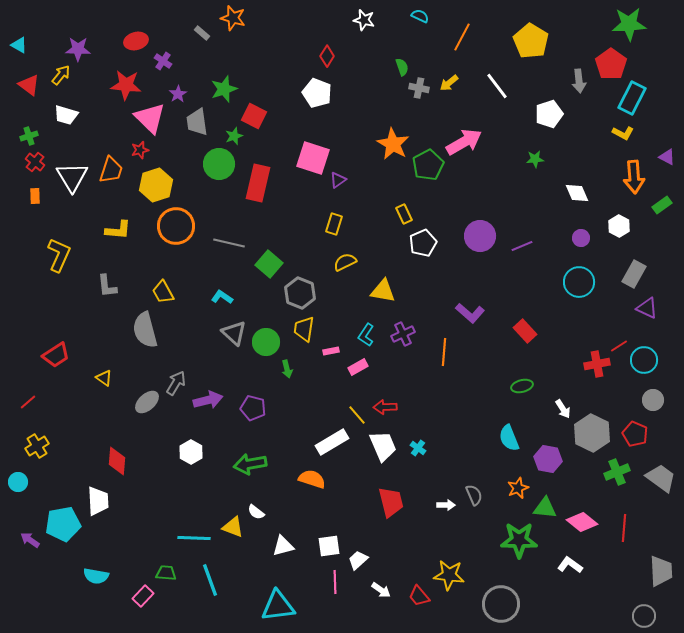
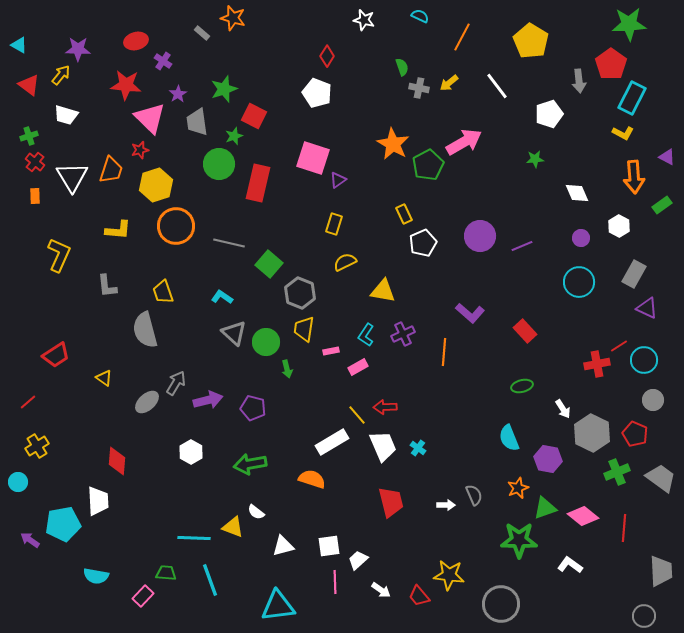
yellow trapezoid at (163, 292): rotated 10 degrees clockwise
green triangle at (545, 508): rotated 25 degrees counterclockwise
pink diamond at (582, 522): moved 1 px right, 6 px up
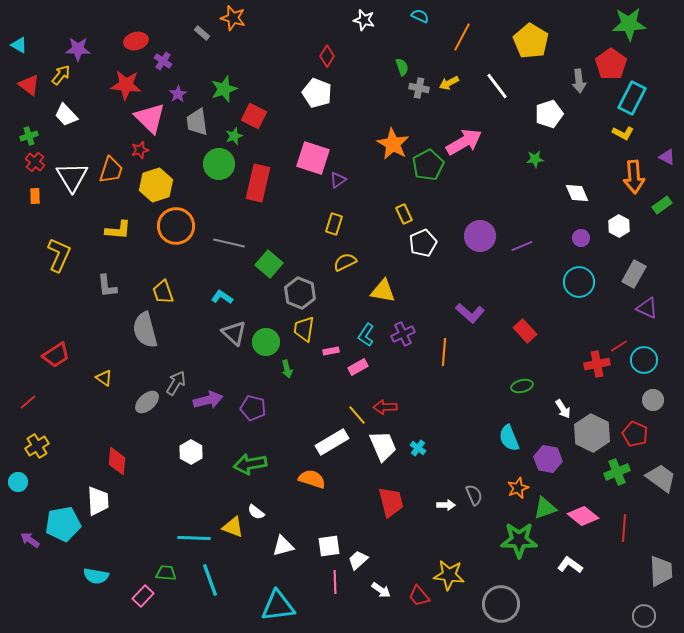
yellow arrow at (449, 83): rotated 12 degrees clockwise
white trapezoid at (66, 115): rotated 30 degrees clockwise
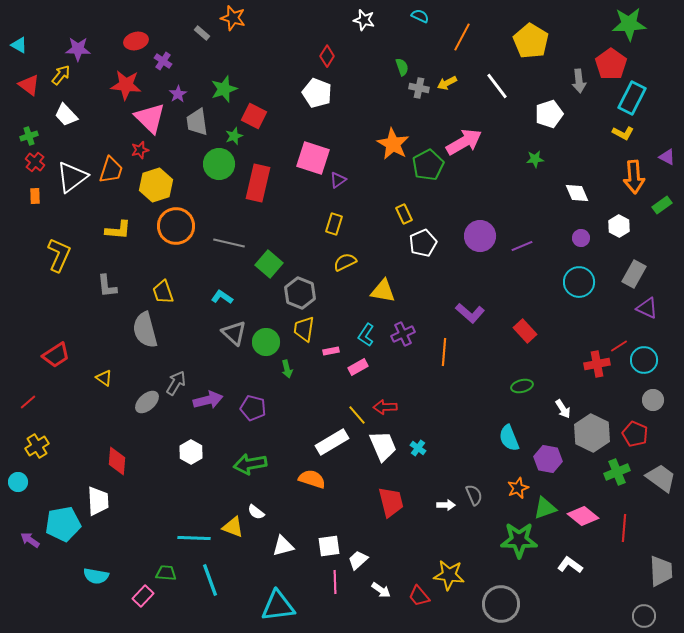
yellow arrow at (449, 83): moved 2 px left
white triangle at (72, 177): rotated 24 degrees clockwise
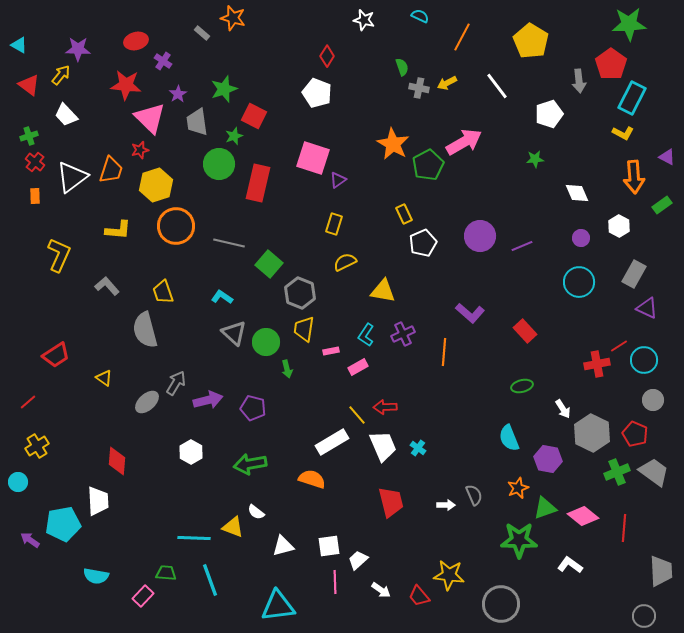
gray L-shape at (107, 286): rotated 145 degrees clockwise
gray trapezoid at (661, 478): moved 7 px left, 6 px up
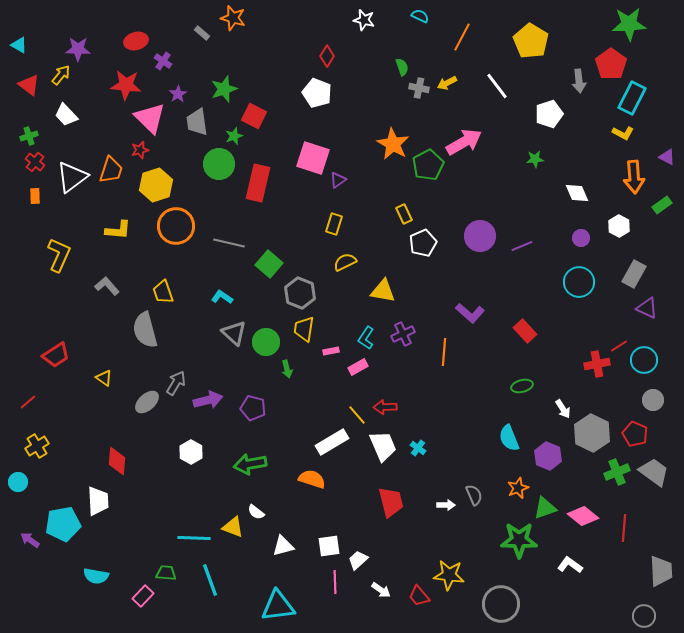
cyan L-shape at (366, 335): moved 3 px down
purple hexagon at (548, 459): moved 3 px up; rotated 12 degrees clockwise
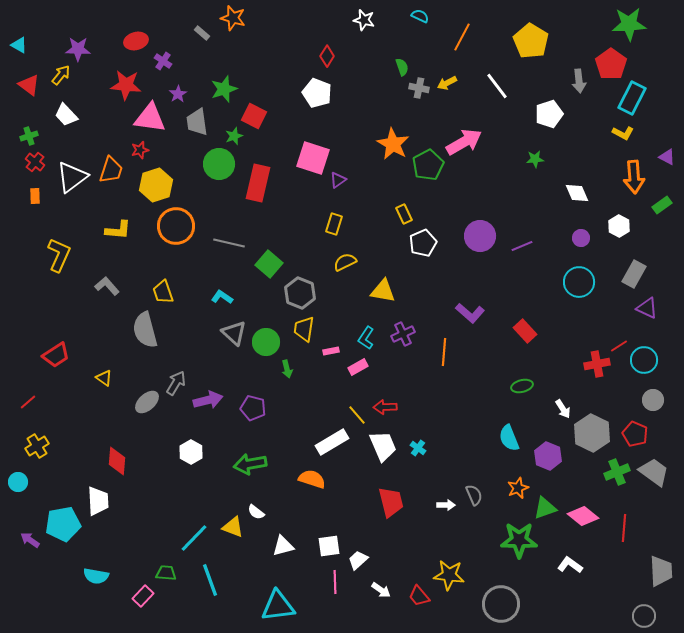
pink triangle at (150, 118): rotated 36 degrees counterclockwise
cyan line at (194, 538): rotated 48 degrees counterclockwise
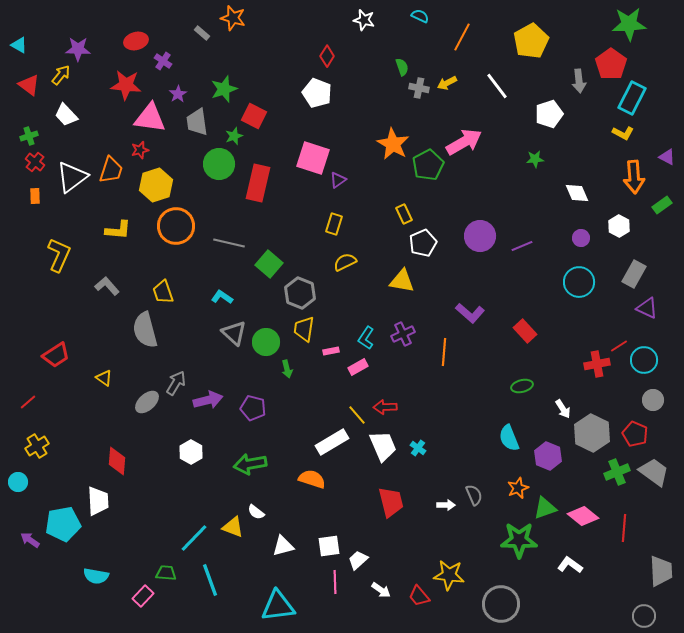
yellow pentagon at (531, 41): rotated 12 degrees clockwise
yellow triangle at (383, 291): moved 19 px right, 10 px up
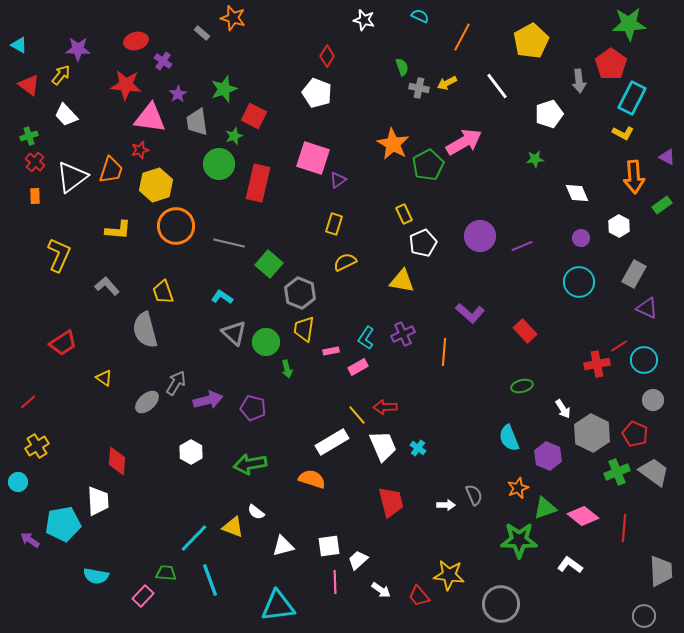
red trapezoid at (56, 355): moved 7 px right, 12 px up
